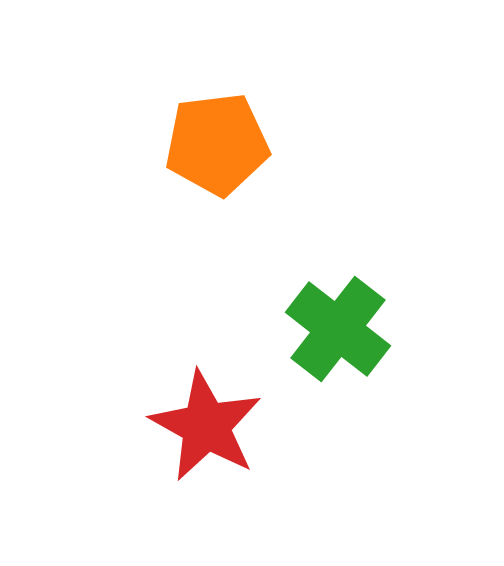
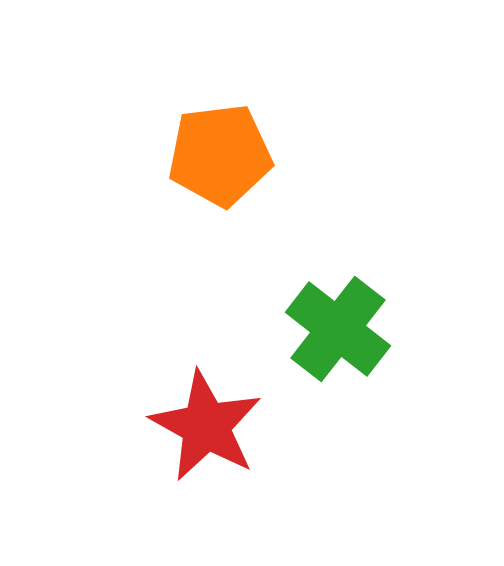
orange pentagon: moved 3 px right, 11 px down
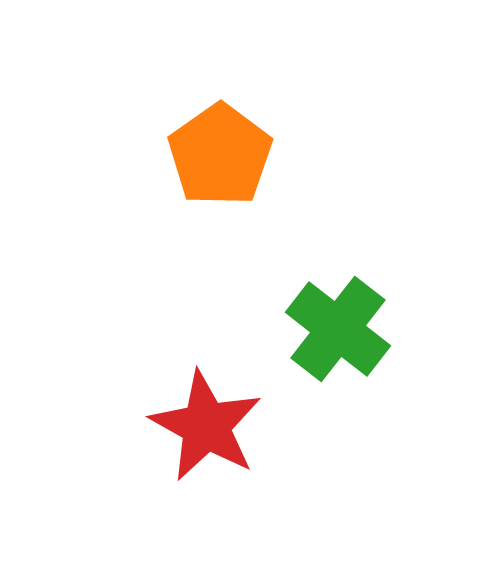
orange pentagon: rotated 28 degrees counterclockwise
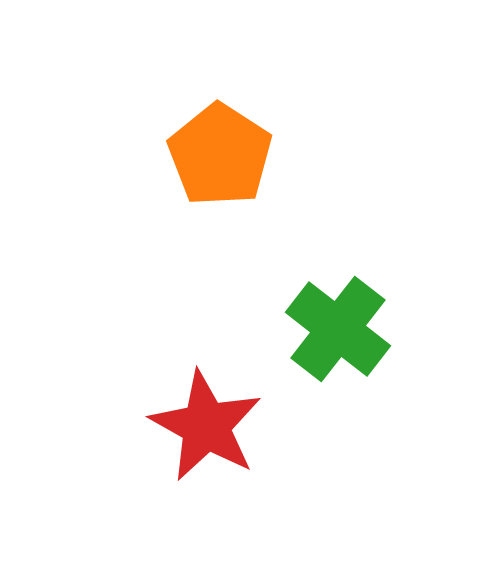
orange pentagon: rotated 4 degrees counterclockwise
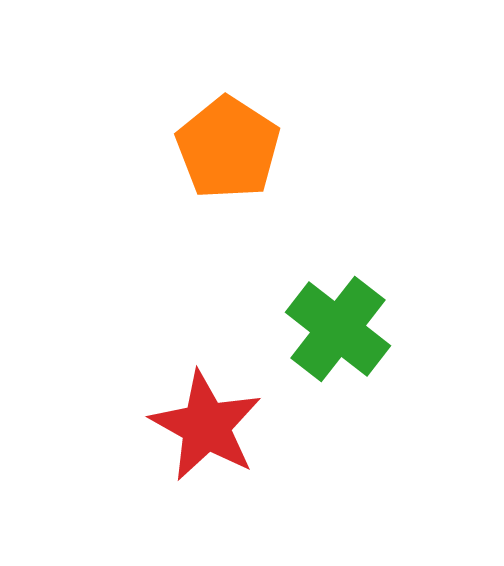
orange pentagon: moved 8 px right, 7 px up
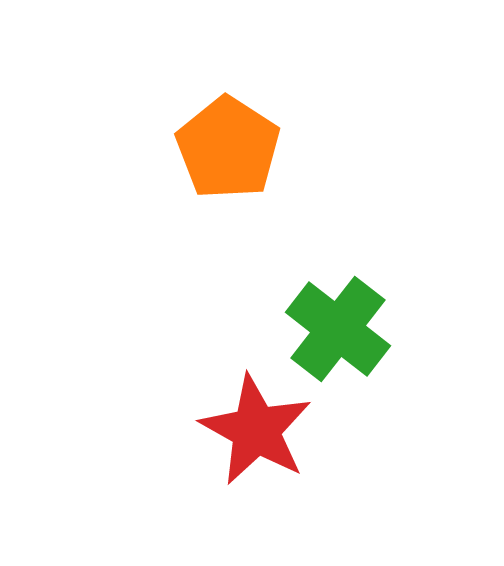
red star: moved 50 px right, 4 px down
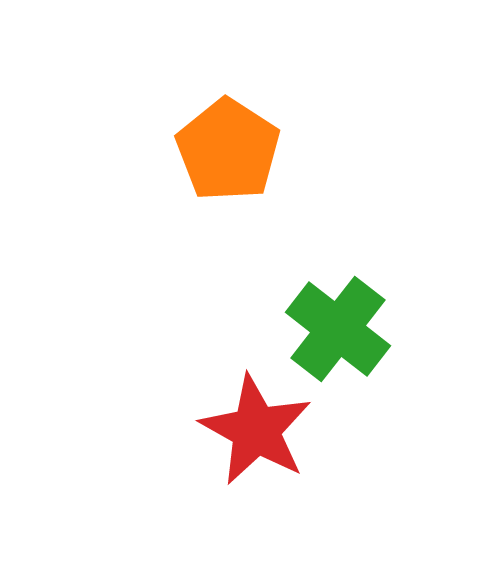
orange pentagon: moved 2 px down
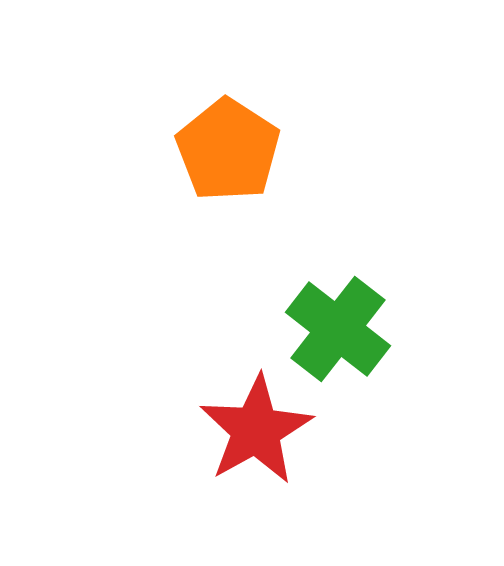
red star: rotated 14 degrees clockwise
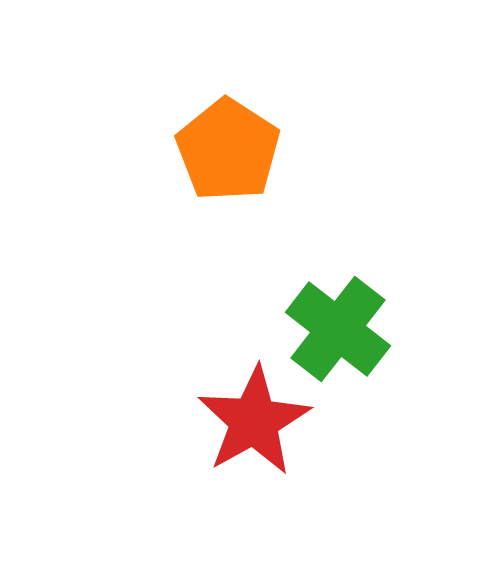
red star: moved 2 px left, 9 px up
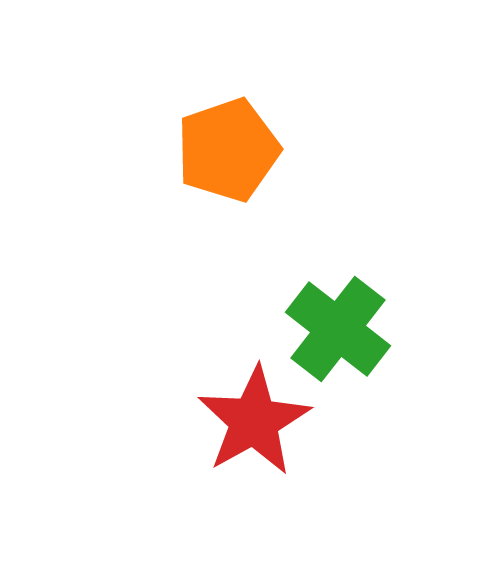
orange pentagon: rotated 20 degrees clockwise
